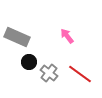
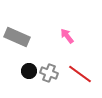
black circle: moved 9 px down
gray cross: rotated 18 degrees counterclockwise
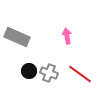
pink arrow: rotated 28 degrees clockwise
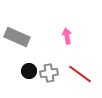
gray cross: rotated 30 degrees counterclockwise
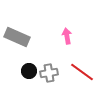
red line: moved 2 px right, 2 px up
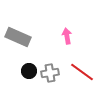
gray rectangle: moved 1 px right
gray cross: moved 1 px right
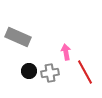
pink arrow: moved 1 px left, 16 px down
red line: moved 3 px right; rotated 25 degrees clockwise
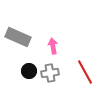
pink arrow: moved 13 px left, 6 px up
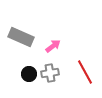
gray rectangle: moved 3 px right
pink arrow: rotated 63 degrees clockwise
black circle: moved 3 px down
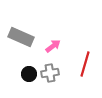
red line: moved 8 px up; rotated 45 degrees clockwise
